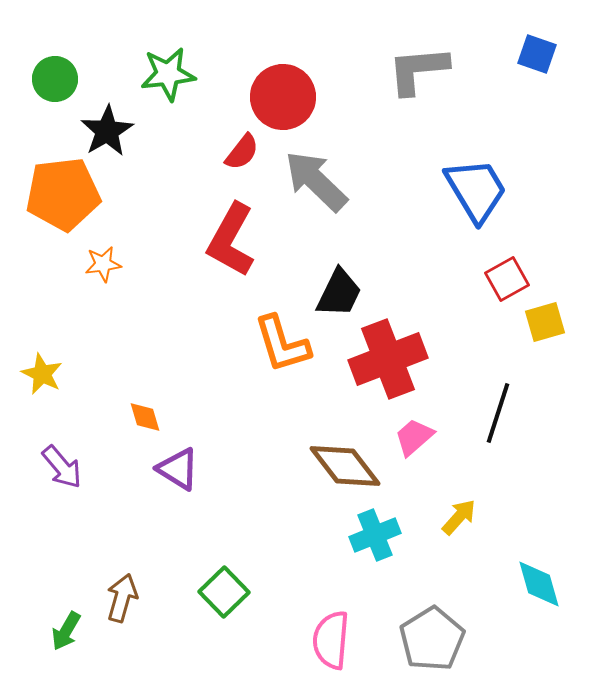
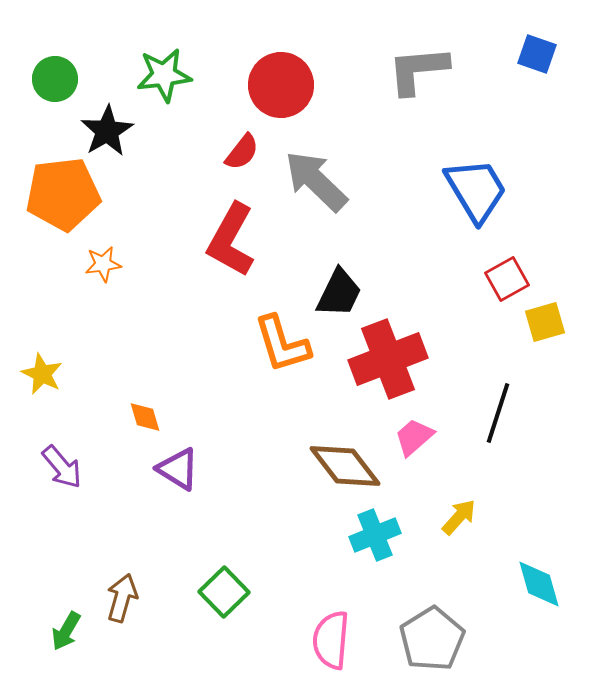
green star: moved 4 px left, 1 px down
red circle: moved 2 px left, 12 px up
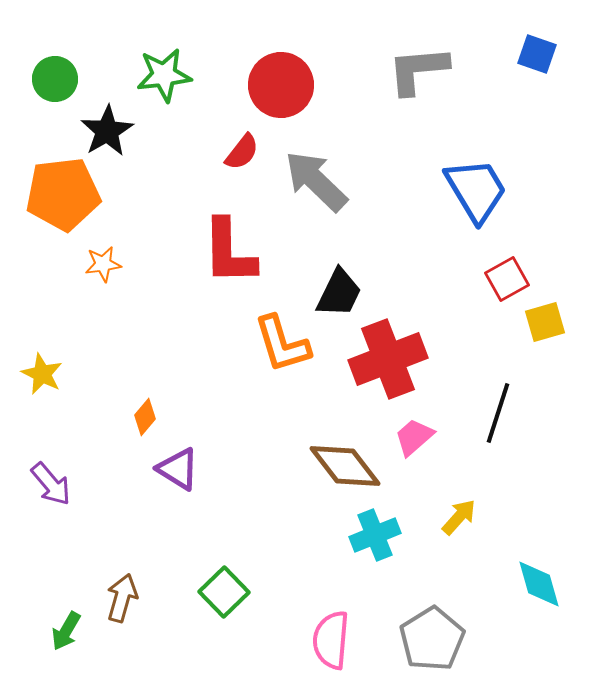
red L-shape: moved 2 px left, 12 px down; rotated 30 degrees counterclockwise
orange diamond: rotated 57 degrees clockwise
purple arrow: moved 11 px left, 17 px down
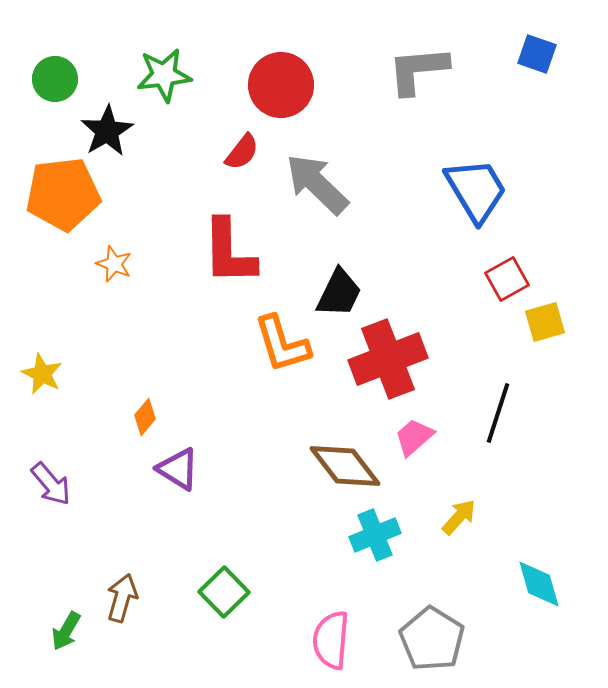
gray arrow: moved 1 px right, 3 px down
orange star: moved 11 px right; rotated 30 degrees clockwise
gray pentagon: rotated 8 degrees counterclockwise
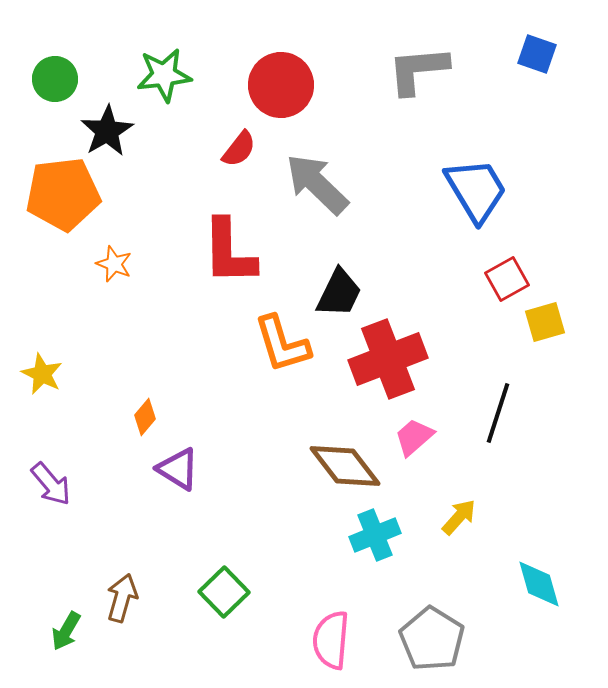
red semicircle: moved 3 px left, 3 px up
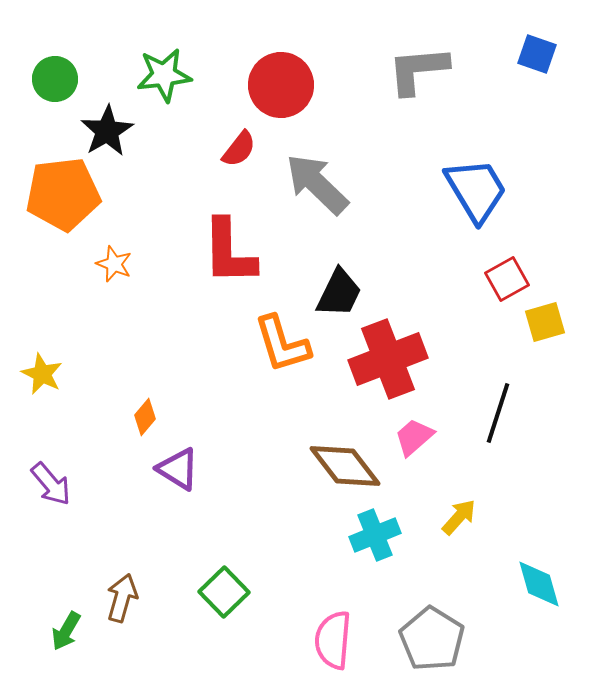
pink semicircle: moved 2 px right
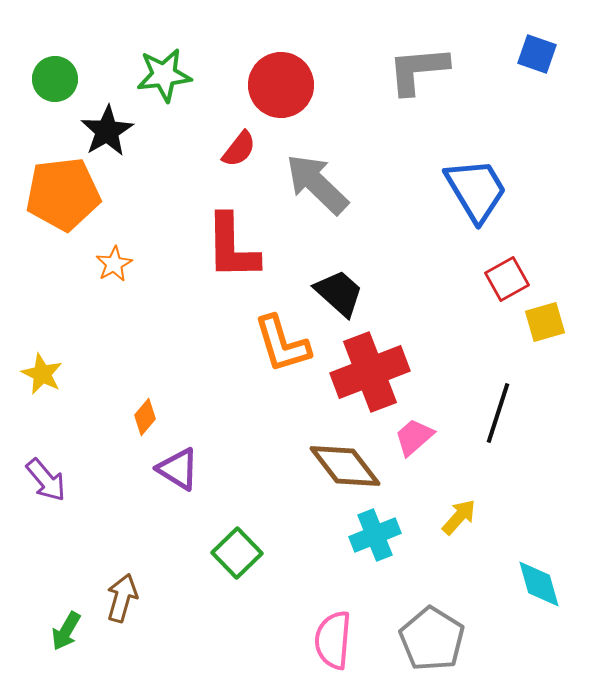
red L-shape: moved 3 px right, 5 px up
orange star: rotated 21 degrees clockwise
black trapezoid: rotated 74 degrees counterclockwise
red cross: moved 18 px left, 13 px down
purple arrow: moved 5 px left, 4 px up
green square: moved 13 px right, 39 px up
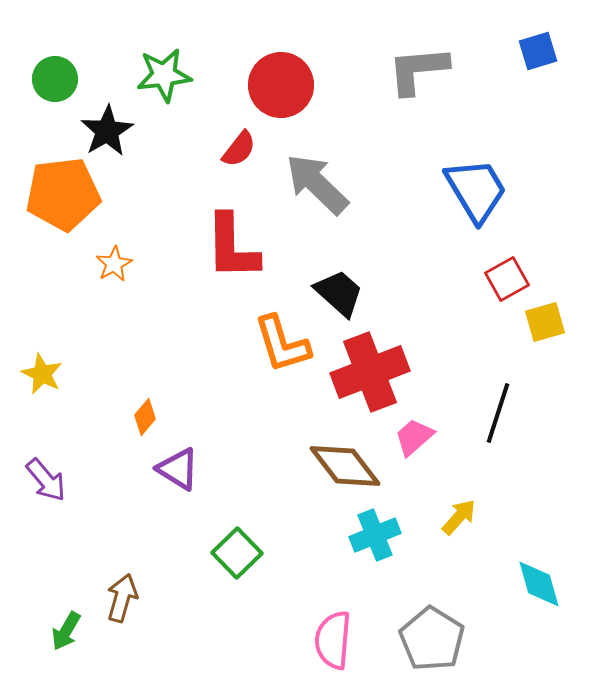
blue square: moved 1 px right, 3 px up; rotated 36 degrees counterclockwise
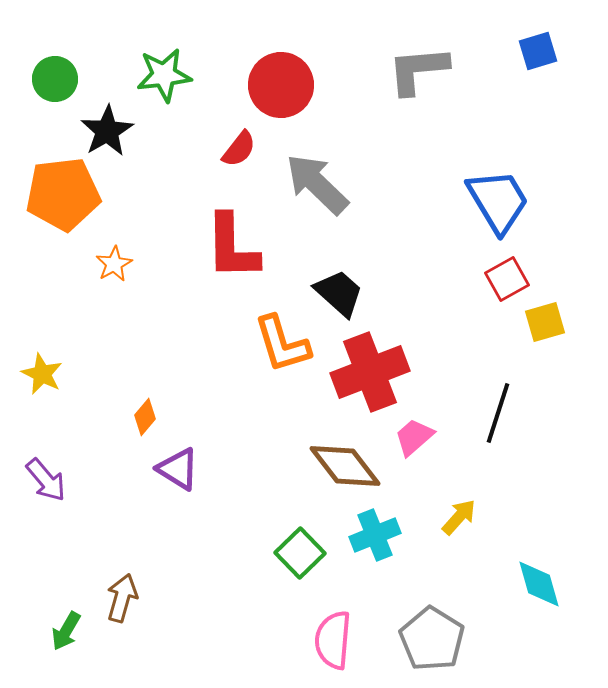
blue trapezoid: moved 22 px right, 11 px down
green square: moved 63 px right
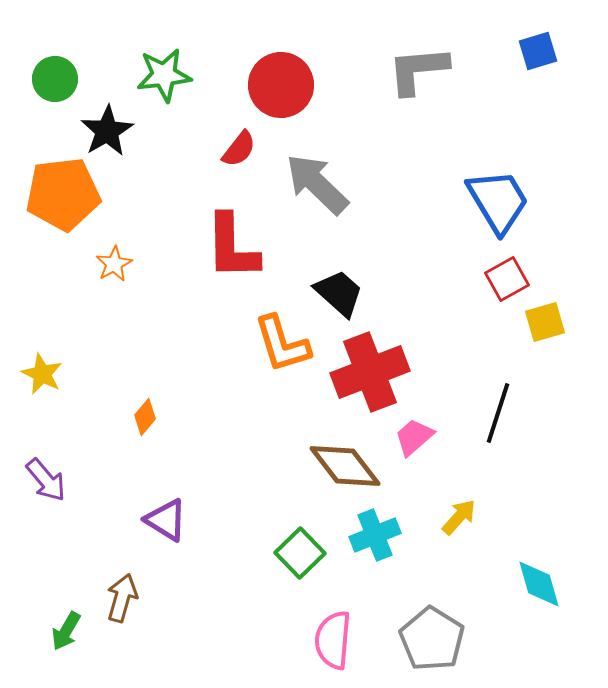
purple triangle: moved 12 px left, 51 px down
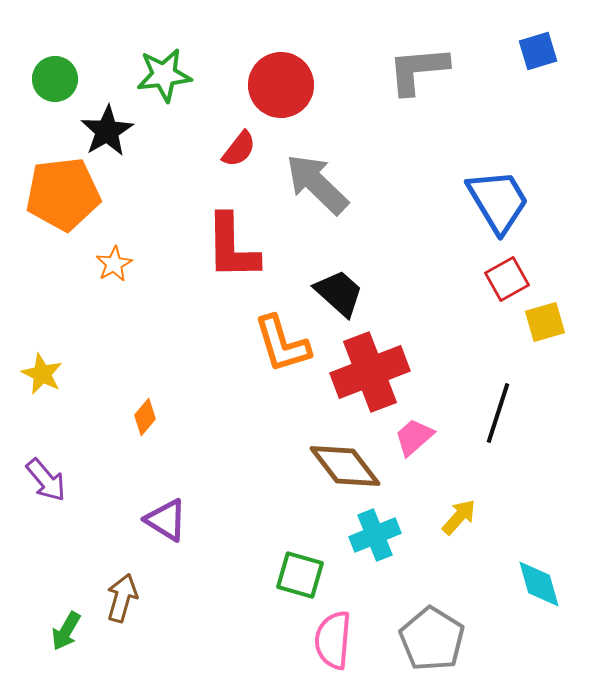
green square: moved 22 px down; rotated 30 degrees counterclockwise
